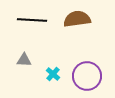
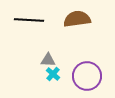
black line: moved 3 px left
gray triangle: moved 24 px right
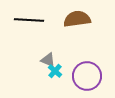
gray triangle: rotated 21 degrees clockwise
cyan cross: moved 2 px right, 3 px up
